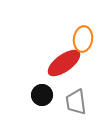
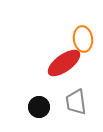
orange ellipse: rotated 15 degrees counterclockwise
black circle: moved 3 px left, 12 px down
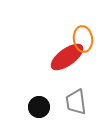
red ellipse: moved 3 px right, 6 px up
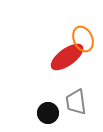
orange ellipse: rotated 15 degrees counterclockwise
black circle: moved 9 px right, 6 px down
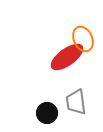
black circle: moved 1 px left
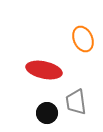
red ellipse: moved 23 px left, 13 px down; rotated 48 degrees clockwise
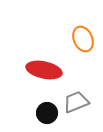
gray trapezoid: rotated 76 degrees clockwise
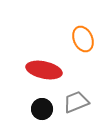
black circle: moved 5 px left, 4 px up
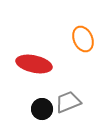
red ellipse: moved 10 px left, 6 px up
gray trapezoid: moved 8 px left
